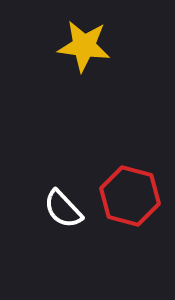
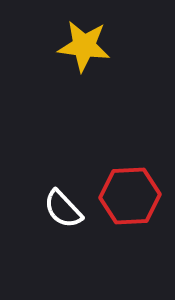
red hexagon: rotated 18 degrees counterclockwise
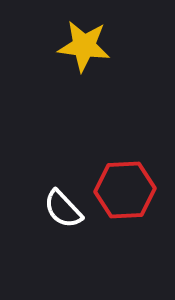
red hexagon: moved 5 px left, 6 px up
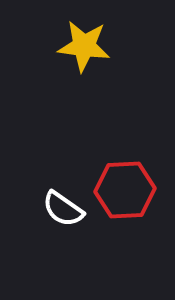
white semicircle: rotated 12 degrees counterclockwise
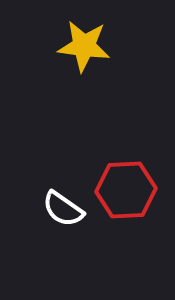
red hexagon: moved 1 px right
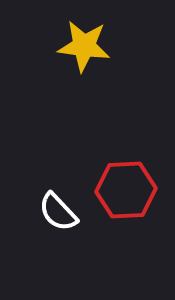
white semicircle: moved 5 px left, 3 px down; rotated 12 degrees clockwise
